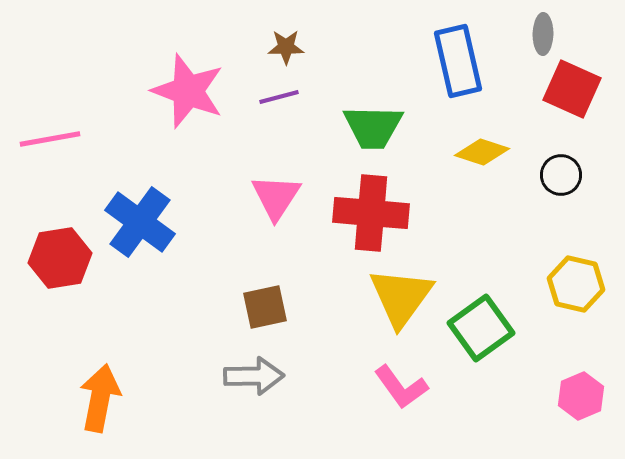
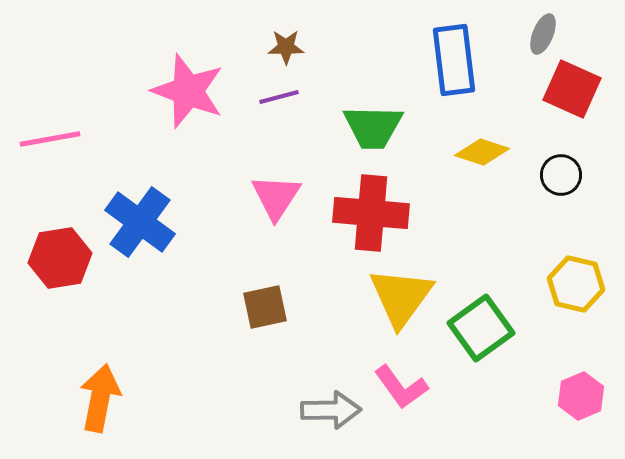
gray ellipse: rotated 21 degrees clockwise
blue rectangle: moved 4 px left, 1 px up; rotated 6 degrees clockwise
gray arrow: moved 77 px right, 34 px down
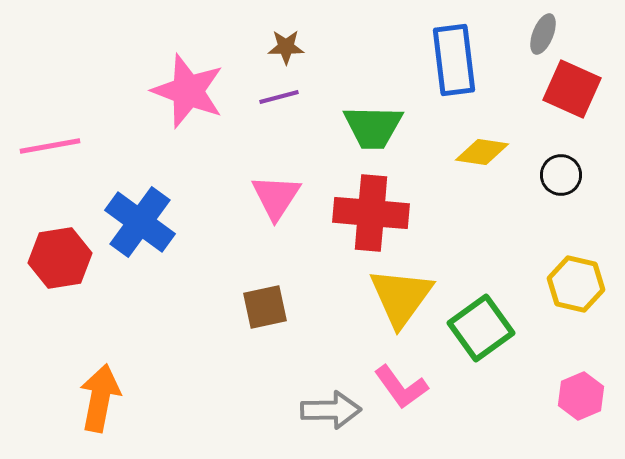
pink line: moved 7 px down
yellow diamond: rotated 10 degrees counterclockwise
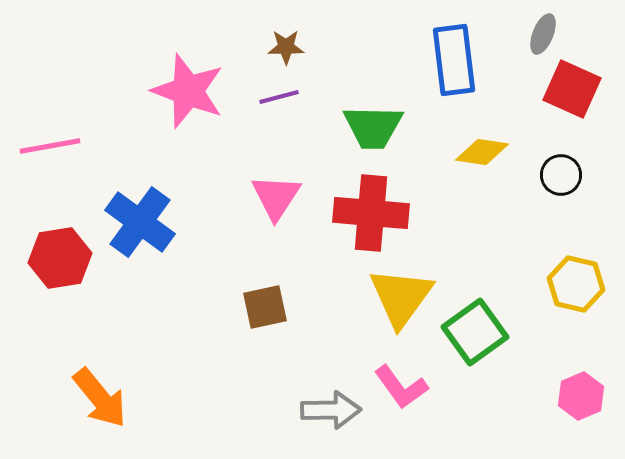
green square: moved 6 px left, 4 px down
orange arrow: rotated 130 degrees clockwise
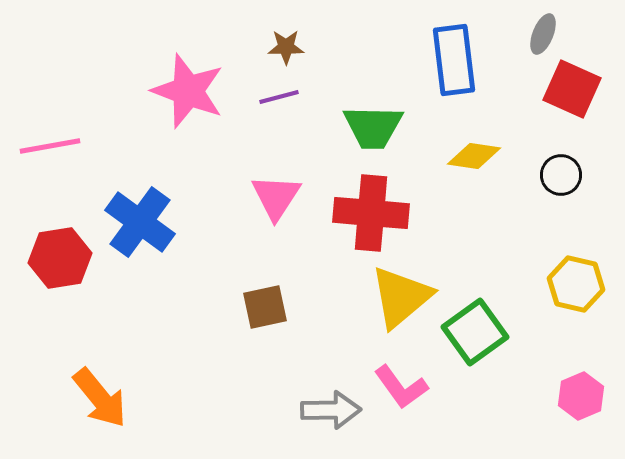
yellow diamond: moved 8 px left, 4 px down
yellow triangle: rotated 14 degrees clockwise
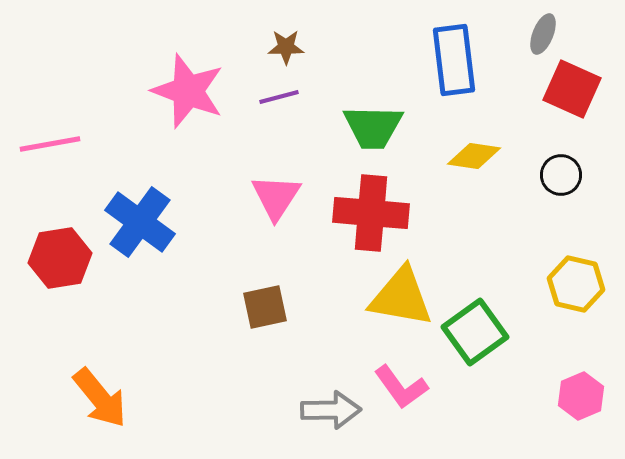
pink line: moved 2 px up
yellow triangle: rotated 50 degrees clockwise
